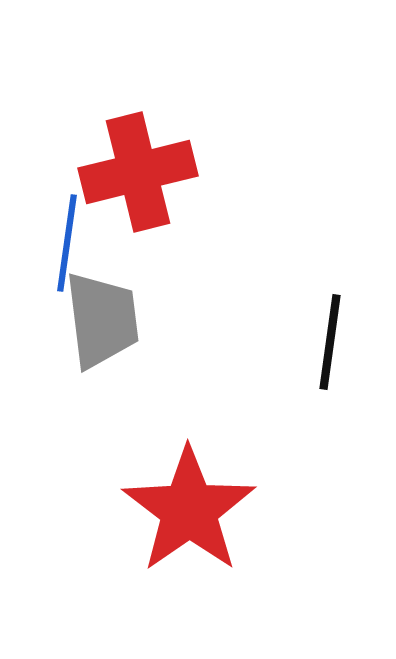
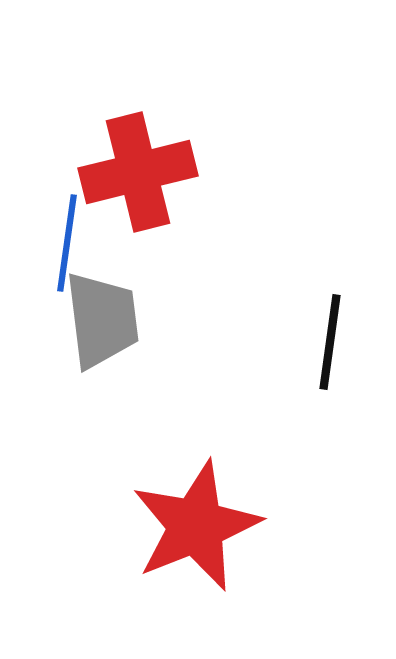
red star: moved 7 px right, 16 px down; rotated 13 degrees clockwise
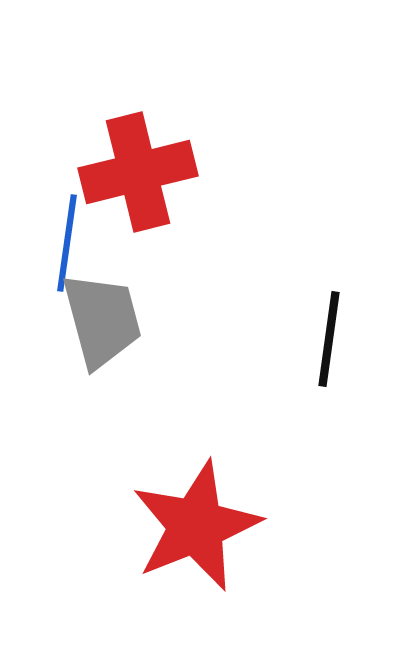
gray trapezoid: rotated 8 degrees counterclockwise
black line: moved 1 px left, 3 px up
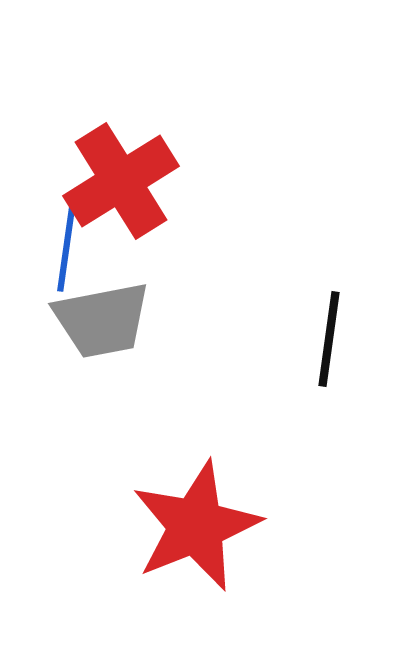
red cross: moved 17 px left, 9 px down; rotated 18 degrees counterclockwise
gray trapezoid: rotated 94 degrees clockwise
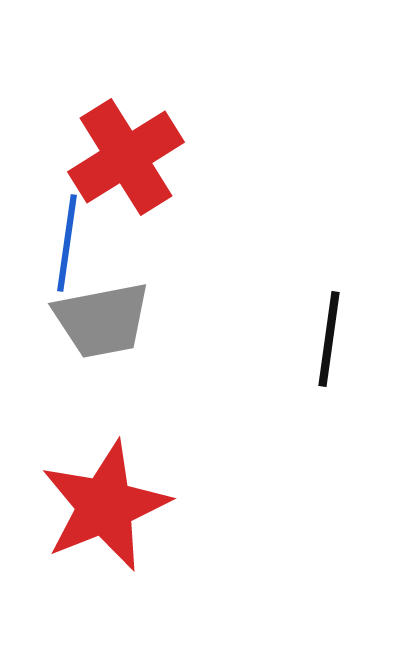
red cross: moved 5 px right, 24 px up
red star: moved 91 px left, 20 px up
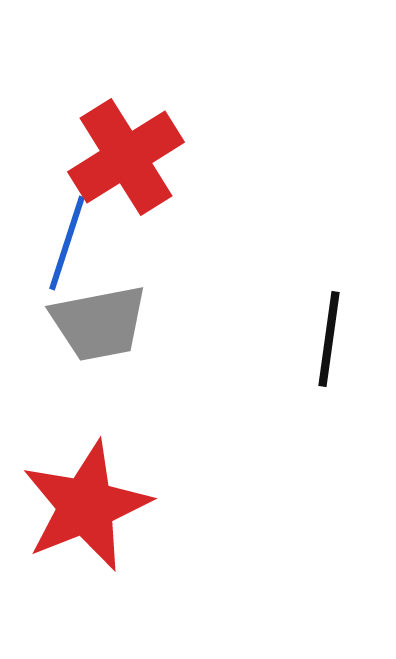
blue line: rotated 10 degrees clockwise
gray trapezoid: moved 3 px left, 3 px down
red star: moved 19 px left
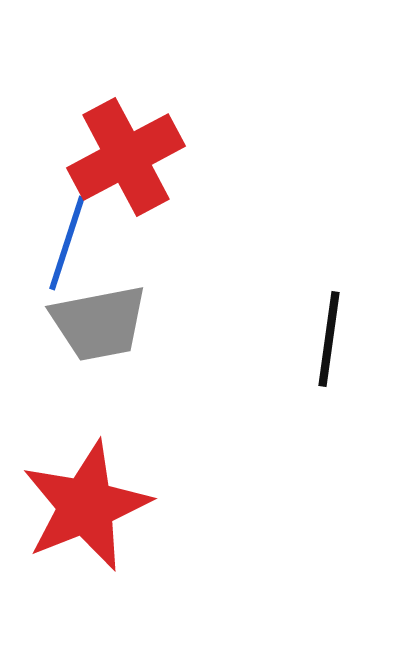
red cross: rotated 4 degrees clockwise
